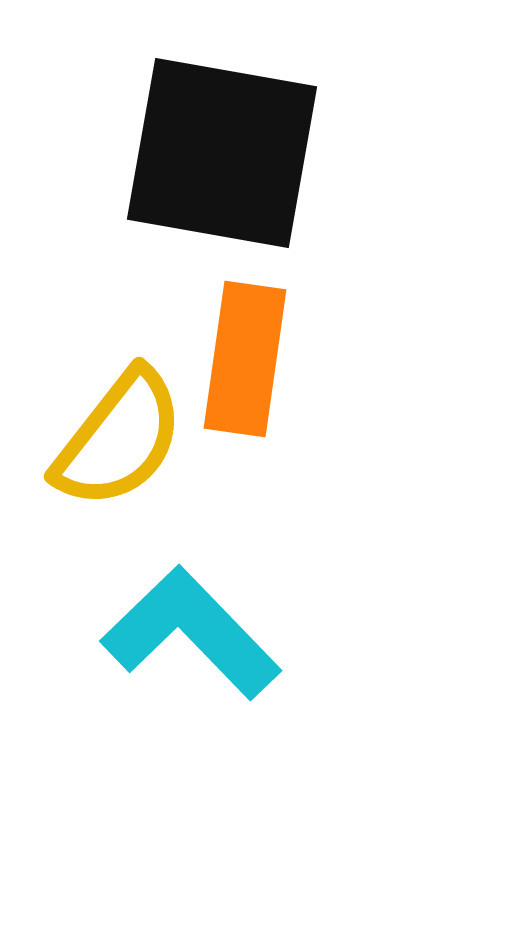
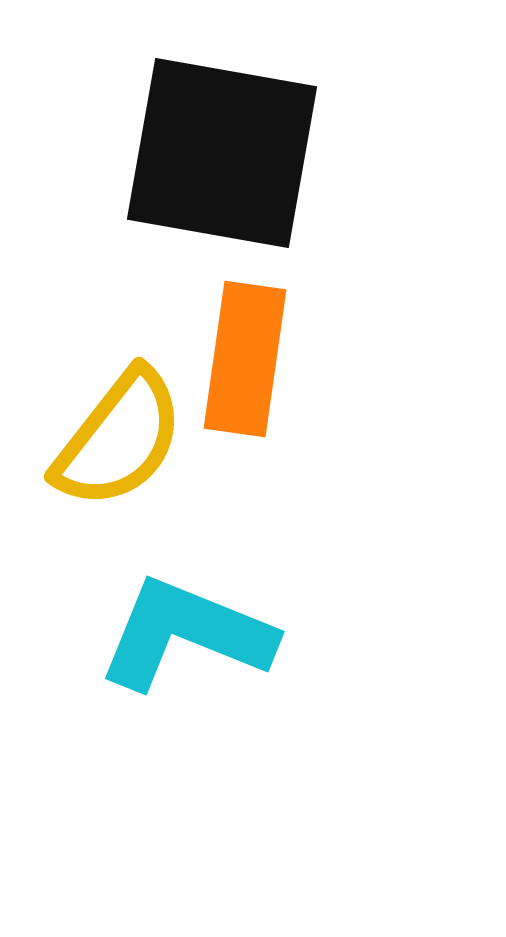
cyan L-shape: moved 5 px left, 1 px down; rotated 24 degrees counterclockwise
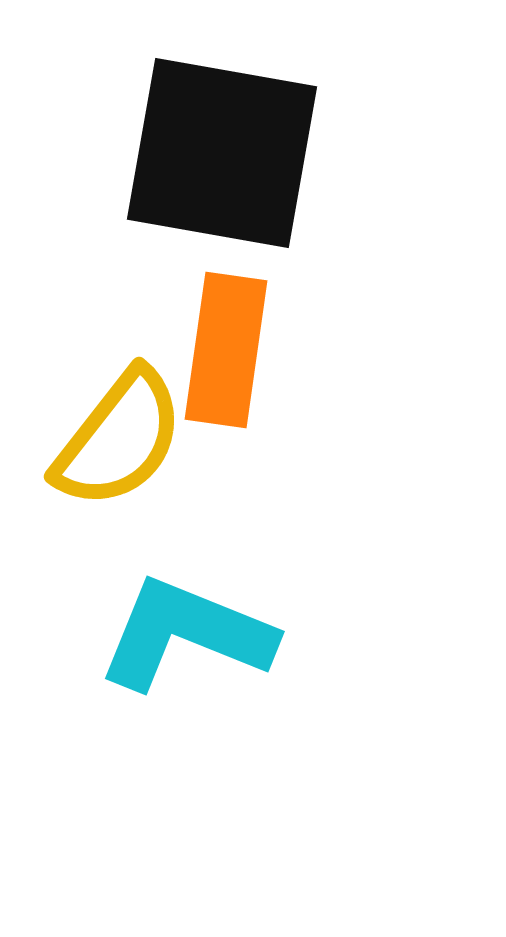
orange rectangle: moved 19 px left, 9 px up
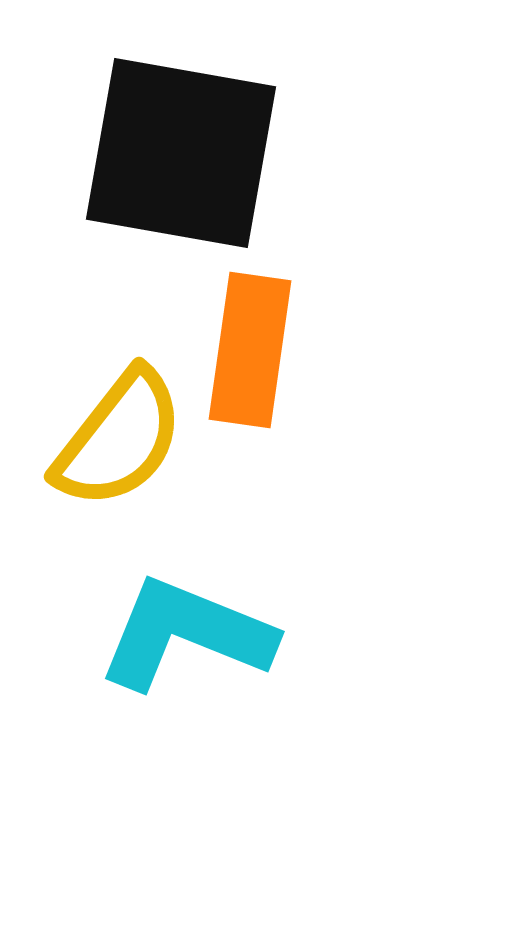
black square: moved 41 px left
orange rectangle: moved 24 px right
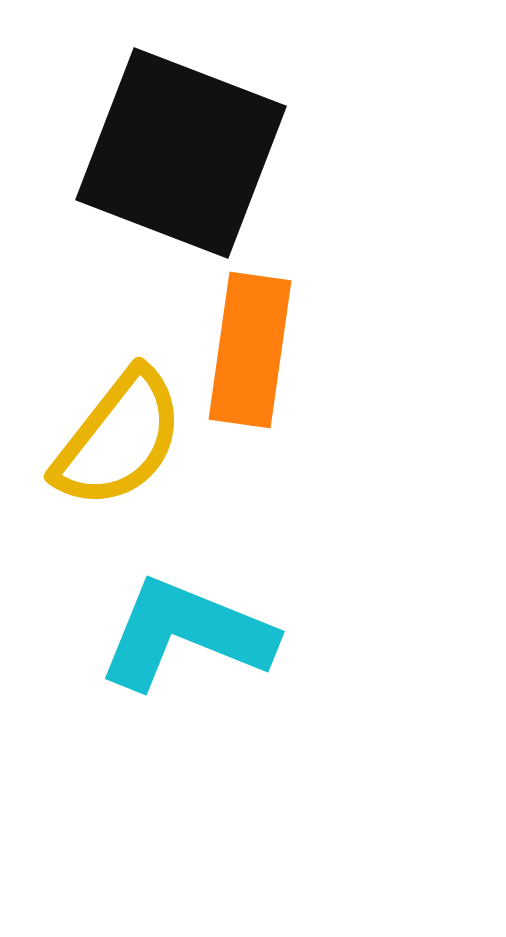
black square: rotated 11 degrees clockwise
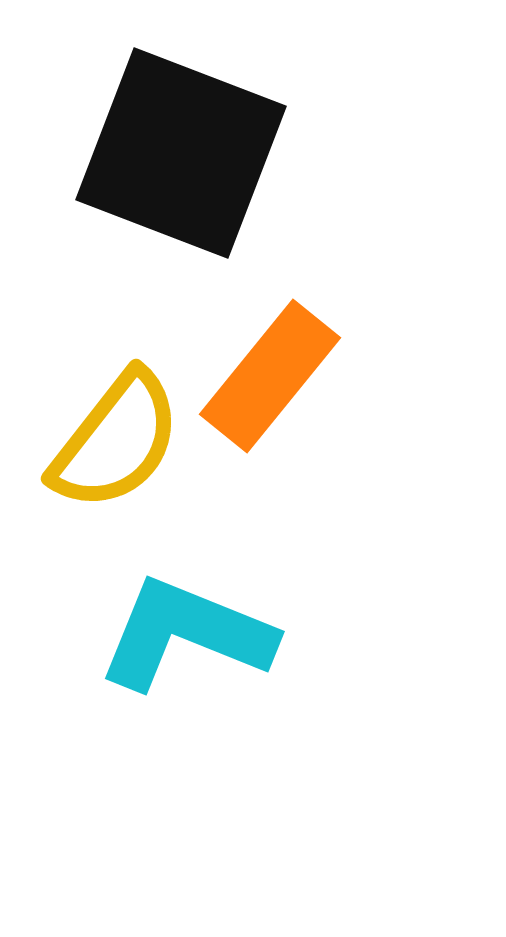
orange rectangle: moved 20 px right, 26 px down; rotated 31 degrees clockwise
yellow semicircle: moved 3 px left, 2 px down
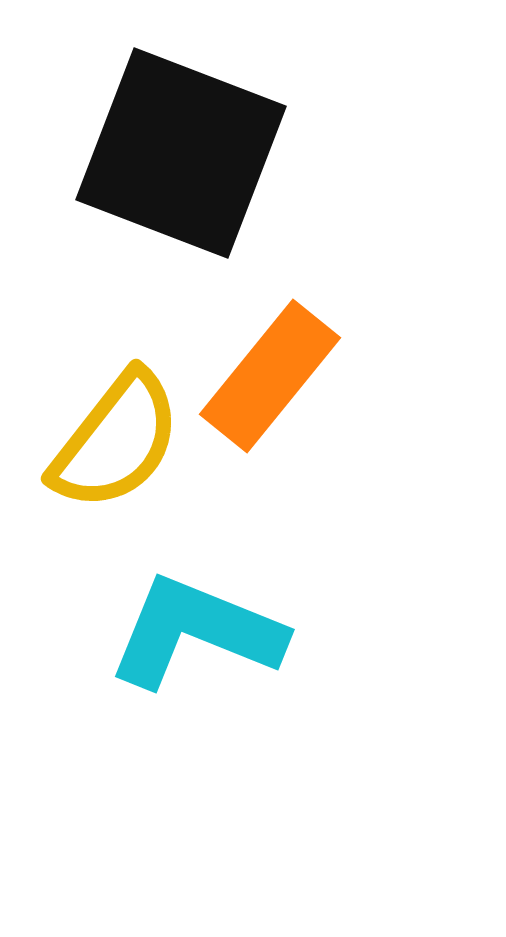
cyan L-shape: moved 10 px right, 2 px up
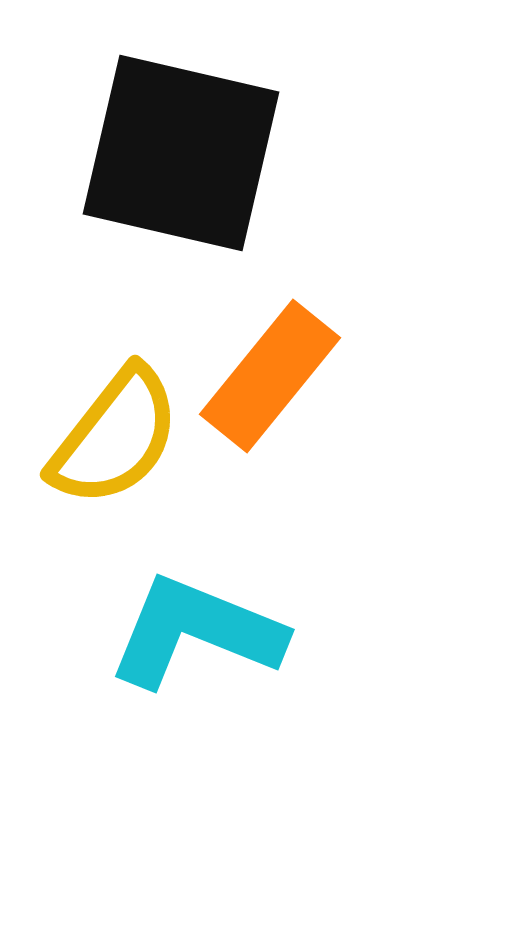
black square: rotated 8 degrees counterclockwise
yellow semicircle: moved 1 px left, 4 px up
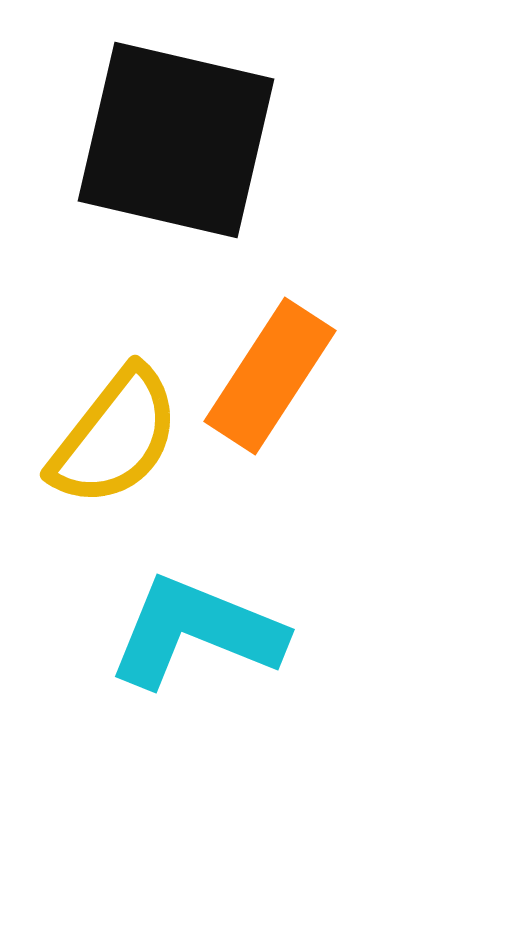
black square: moved 5 px left, 13 px up
orange rectangle: rotated 6 degrees counterclockwise
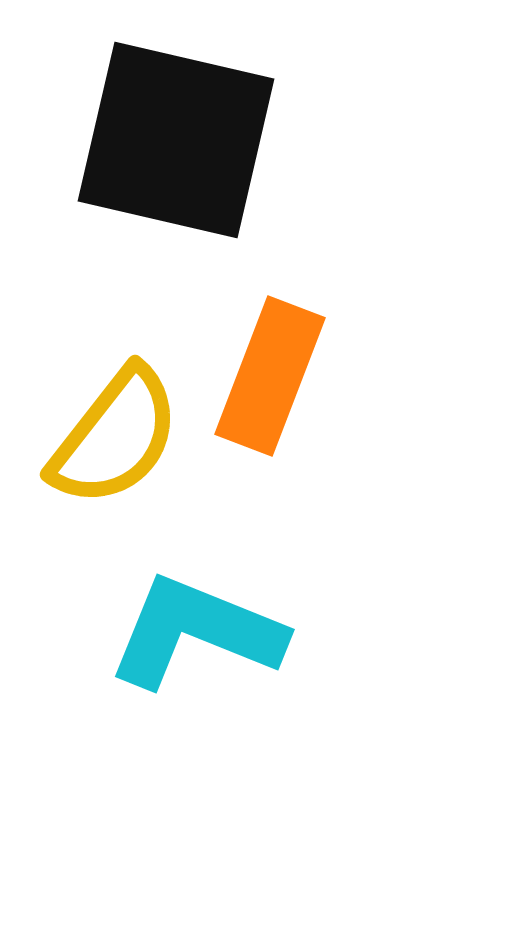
orange rectangle: rotated 12 degrees counterclockwise
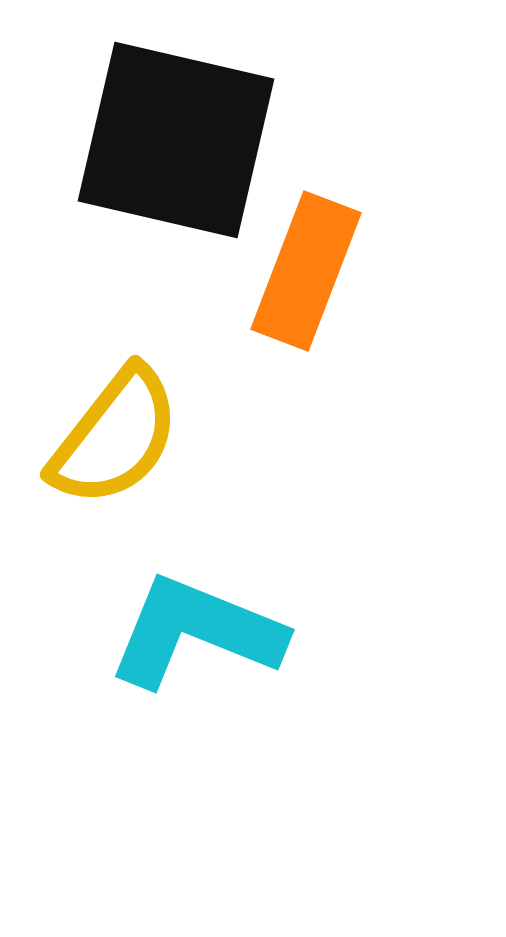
orange rectangle: moved 36 px right, 105 px up
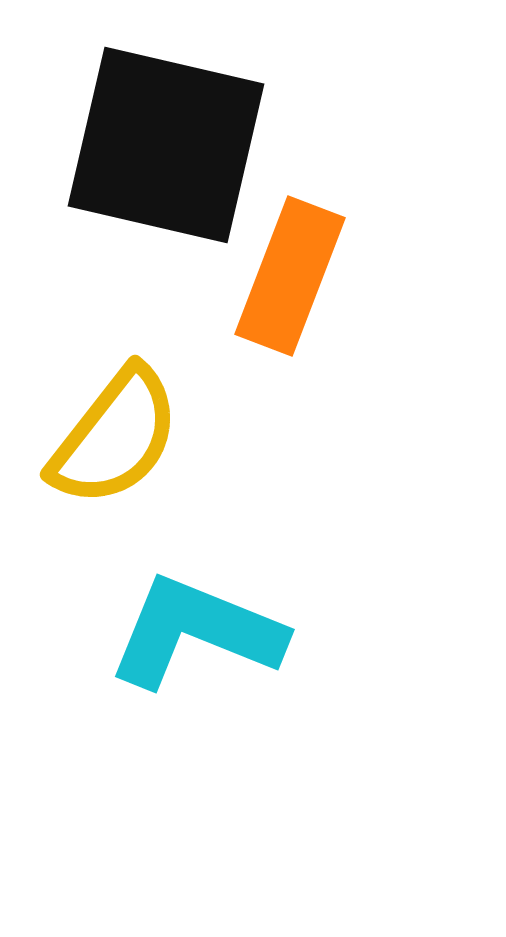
black square: moved 10 px left, 5 px down
orange rectangle: moved 16 px left, 5 px down
